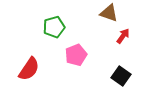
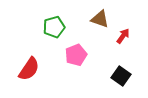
brown triangle: moved 9 px left, 6 px down
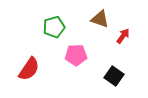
pink pentagon: rotated 20 degrees clockwise
black square: moved 7 px left
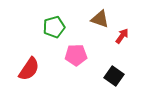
red arrow: moved 1 px left
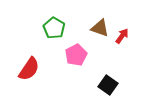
brown triangle: moved 9 px down
green pentagon: moved 1 px down; rotated 25 degrees counterclockwise
pink pentagon: rotated 25 degrees counterclockwise
black square: moved 6 px left, 9 px down
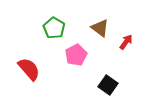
brown triangle: rotated 18 degrees clockwise
red arrow: moved 4 px right, 6 px down
red semicircle: rotated 75 degrees counterclockwise
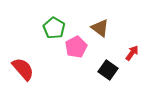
red arrow: moved 6 px right, 11 px down
pink pentagon: moved 8 px up
red semicircle: moved 6 px left
black square: moved 15 px up
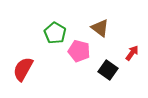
green pentagon: moved 1 px right, 5 px down
pink pentagon: moved 3 px right, 4 px down; rotated 30 degrees counterclockwise
red semicircle: rotated 110 degrees counterclockwise
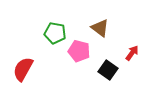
green pentagon: rotated 20 degrees counterclockwise
